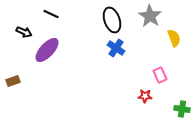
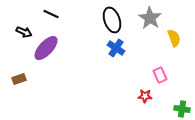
gray star: moved 2 px down
purple ellipse: moved 1 px left, 2 px up
brown rectangle: moved 6 px right, 2 px up
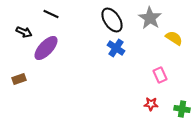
black ellipse: rotated 15 degrees counterclockwise
yellow semicircle: rotated 36 degrees counterclockwise
red star: moved 6 px right, 8 px down
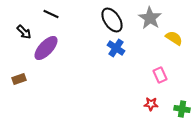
black arrow: rotated 21 degrees clockwise
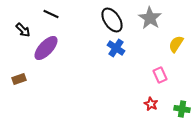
black arrow: moved 1 px left, 2 px up
yellow semicircle: moved 2 px right, 6 px down; rotated 90 degrees counterclockwise
red star: rotated 24 degrees clockwise
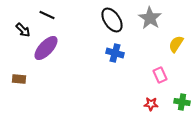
black line: moved 4 px left, 1 px down
blue cross: moved 1 px left, 5 px down; rotated 18 degrees counterclockwise
brown rectangle: rotated 24 degrees clockwise
red star: rotated 24 degrees counterclockwise
green cross: moved 7 px up
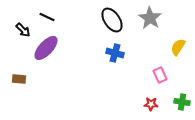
black line: moved 2 px down
yellow semicircle: moved 2 px right, 3 px down
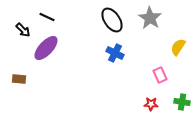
blue cross: rotated 12 degrees clockwise
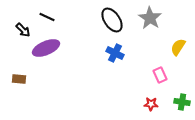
purple ellipse: rotated 24 degrees clockwise
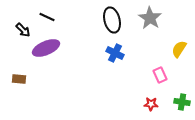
black ellipse: rotated 20 degrees clockwise
yellow semicircle: moved 1 px right, 2 px down
